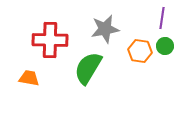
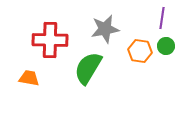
green circle: moved 1 px right
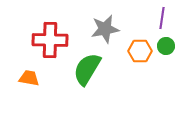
orange hexagon: rotated 10 degrees counterclockwise
green semicircle: moved 1 px left, 1 px down
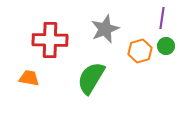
gray star: rotated 12 degrees counterclockwise
orange hexagon: rotated 15 degrees counterclockwise
green semicircle: moved 4 px right, 9 px down
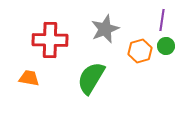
purple line: moved 2 px down
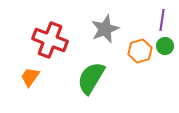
red cross: rotated 20 degrees clockwise
green circle: moved 1 px left
orange trapezoid: moved 1 px right, 1 px up; rotated 65 degrees counterclockwise
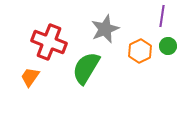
purple line: moved 4 px up
red cross: moved 1 px left, 2 px down
green circle: moved 3 px right
orange hexagon: rotated 10 degrees counterclockwise
green semicircle: moved 5 px left, 10 px up
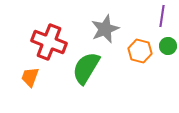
orange hexagon: rotated 20 degrees counterclockwise
orange trapezoid: rotated 15 degrees counterclockwise
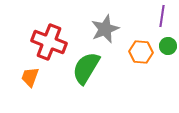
orange hexagon: moved 1 px right, 1 px down; rotated 10 degrees counterclockwise
